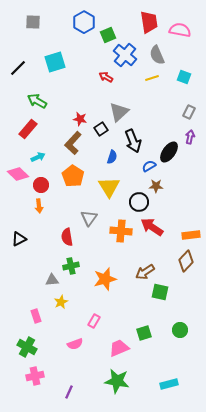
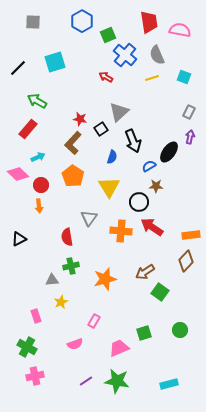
blue hexagon at (84, 22): moved 2 px left, 1 px up
green square at (160, 292): rotated 24 degrees clockwise
purple line at (69, 392): moved 17 px right, 11 px up; rotated 32 degrees clockwise
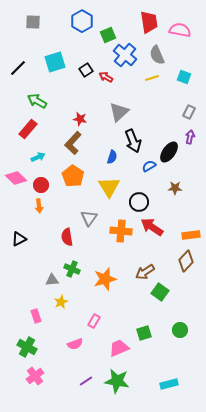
black square at (101, 129): moved 15 px left, 59 px up
pink diamond at (18, 174): moved 2 px left, 4 px down
brown star at (156, 186): moved 19 px right, 2 px down
green cross at (71, 266): moved 1 px right, 3 px down; rotated 35 degrees clockwise
pink cross at (35, 376): rotated 24 degrees counterclockwise
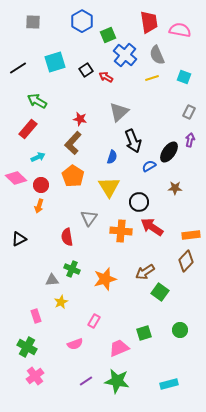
black line at (18, 68): rotated 12 degrees clockwise
purple arrow at (190, 137): moved 3 px down
orange arrow at (39, 206): rotated 24 degrees clockwise
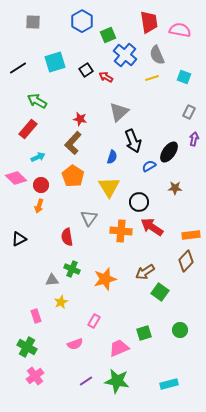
purple arrow at (190, 140): moved 4 px right, 1 px up
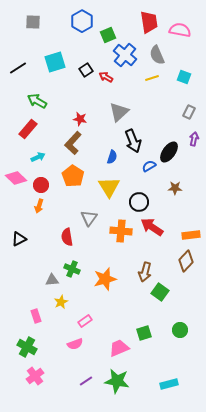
brown arrow at (145, 272): rotated 42 degrees counterclockwise
pink rectangle at (94, 321): moved 9 px left; rotated 24 degrees clockwise
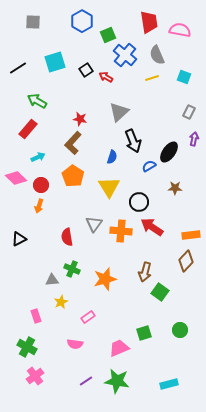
gray triangle at (89, 218): moved 5 px right, 6 px down
pink rectangle at (85, 321): moved 3 px right, 4 px up
pink semicircle at (75, 344): rotated 28 degrees clockwise
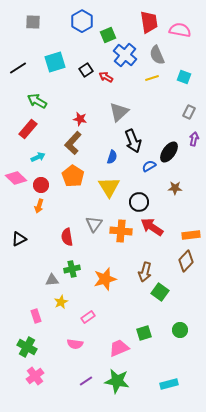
green cross at (72, 269): rotated 35 degrees counterclockwise
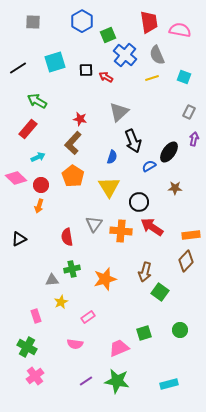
black square at (86, 70): rotated 32 degrees clockwise
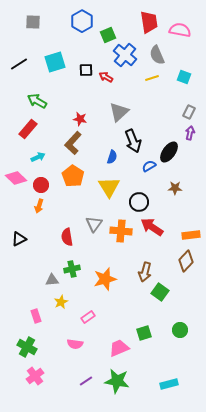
black line at (18, 68): moved 1 px right, 4 px up
purple arrow at (194, 139): moved 4 px left, 6 px up
